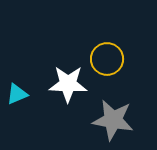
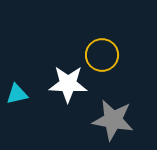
yellow circle: moved 5 px left, 4 px up
cyan triangle: rotated 10 degrees clockwise
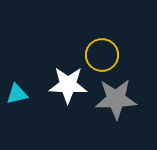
white star: moved 1 px down
gray star: moved 3 px right, 21 px up; rotated 12 degrees counterclockwise
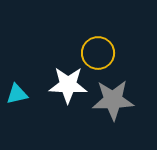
yellow circle: moved 4 px left, 2 px up
gray star: moved 3 px left, 1 px down
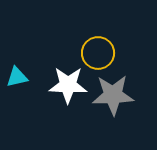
cyan triangle: moved 17 px up
gray star: moved 5 px up
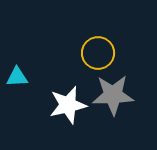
cyan triangle: rotated 10 degrees clockwise
white star: moved 20 px down; rotated 15 degrees counterclockwise
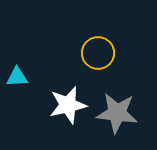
gray star: moved 4 px right, 18 px down; rotated 9 degrees clockwise
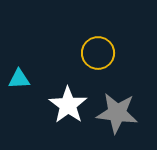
cyan triangle: moved 2 px right, 2 px down
white star: rotated 24 degrees counterclockwise
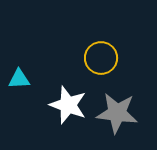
yellow circle: moved 3 px right, 5 px down
white star: rotated 15 degrees counterclockwise
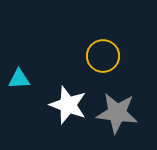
yellow circle: moved 2 px right, 2 px up
